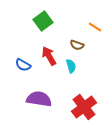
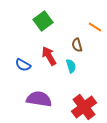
brown semicircle: rotated 56 degrees clockwise
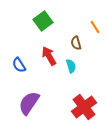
orange line: rotated 24 degrees clockwise
brown semicircle: moved 1 px left, 2 px up
blue semicircle: moved 4 px left; rotated 28 degrees clockwise
purple semicircle: moved 10 px left, 4 px down; rotated 65 degrees counterclockwise
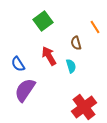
blue semicircle: moved 1 px left, 1 px up
purple semicircle: moved 4 px left, 13 px up
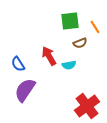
green square: moved 27 px right; rotated 30 degrees clockwise
brown semicircle: moved 4 px right; rotated 96 degrees counterclockwise
cyan semicircle: moved 2 px left, 1 px up; rotated 96 degrees clockwise
red cross: moved 3 px right, 1 px up
